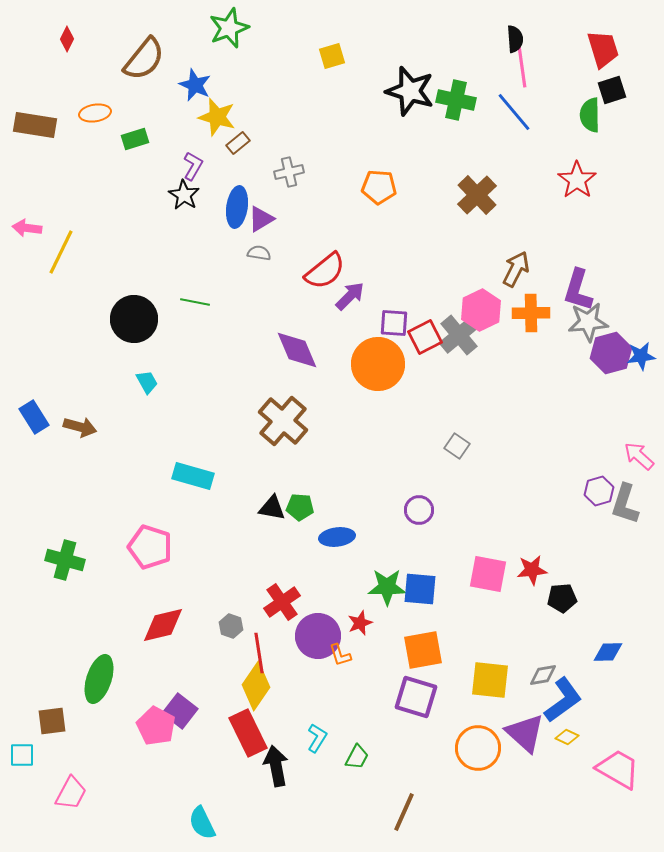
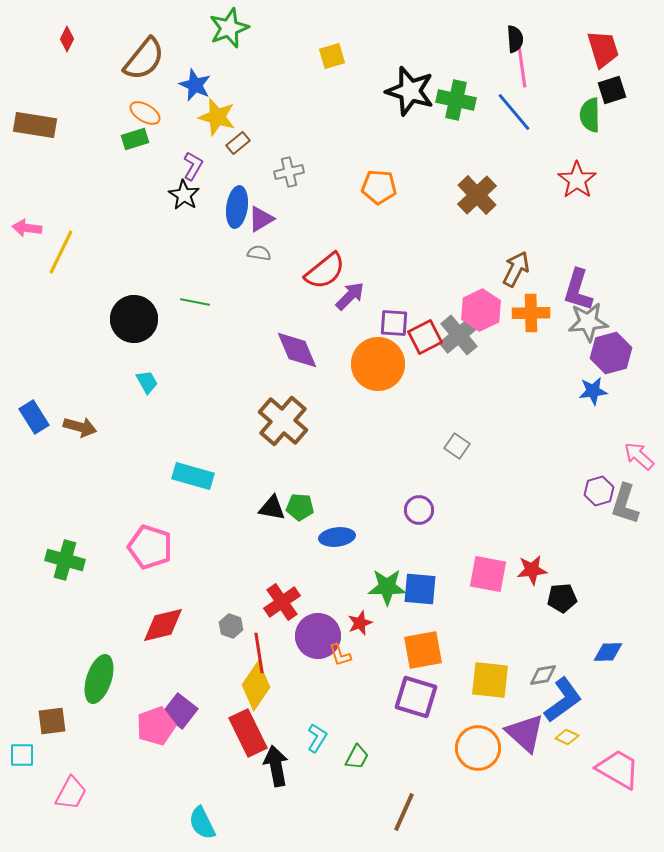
orange ellipse at (95, 113): moved 50 px right; rotated 40 degrees clockwise
blue star at (641, 356): moved 48 px left, 35 px down
pink pentagon at (156, 726): rotated 24 degrees clockwise
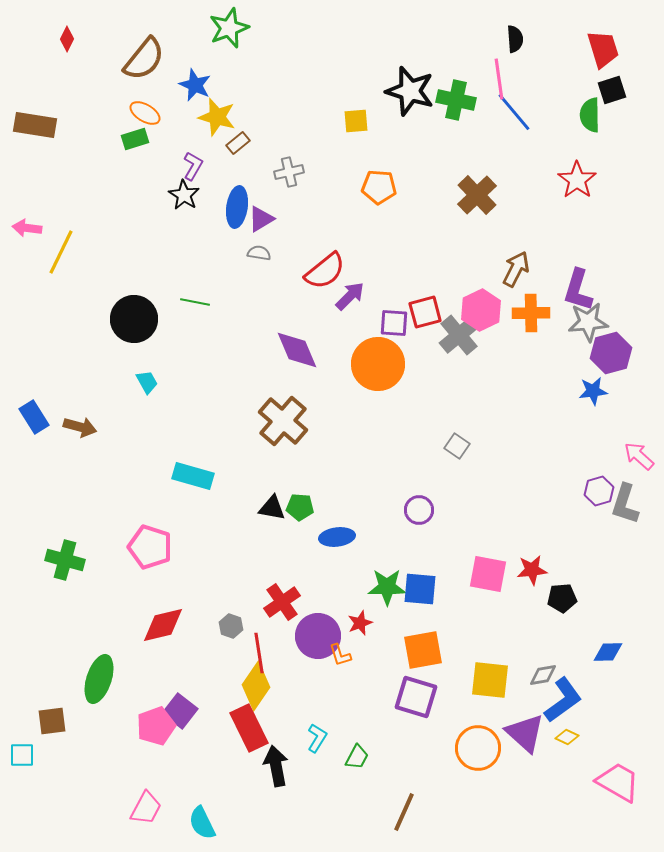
yellow square at (332, 56): moved 24 px right, 65 px down; rotated 12 degrees clockwise
pink line at (522, 67): moved 23 px left, 12 px down
red square at (425, 337): moved 25 px up; rotated 12 degrees clockwise
red rectangle at (248, 733): moved 1 px right, 5 px up
pink trapezoid at (618, 769): moved 13 px down
pink trapezoid at (71, 793): moved 75 px right, 15 px down
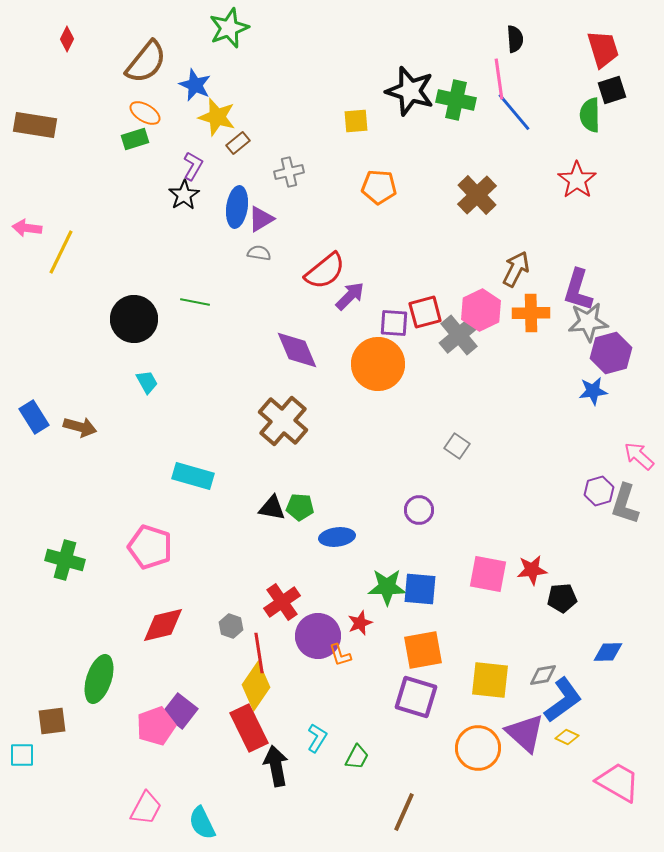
brown semicircle at (144, 59): moved 2 px right, 3 px down
black star at (184, 195): rotated 8 degrees clockwise
